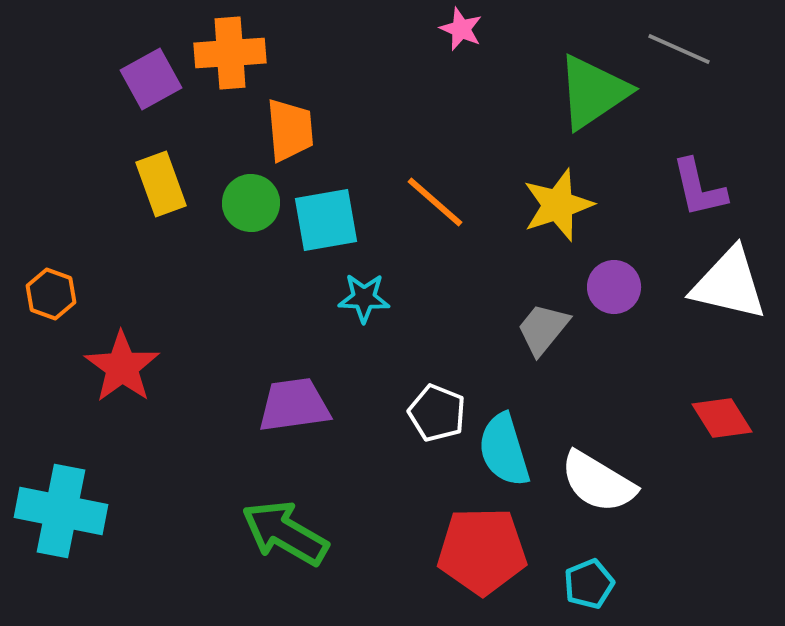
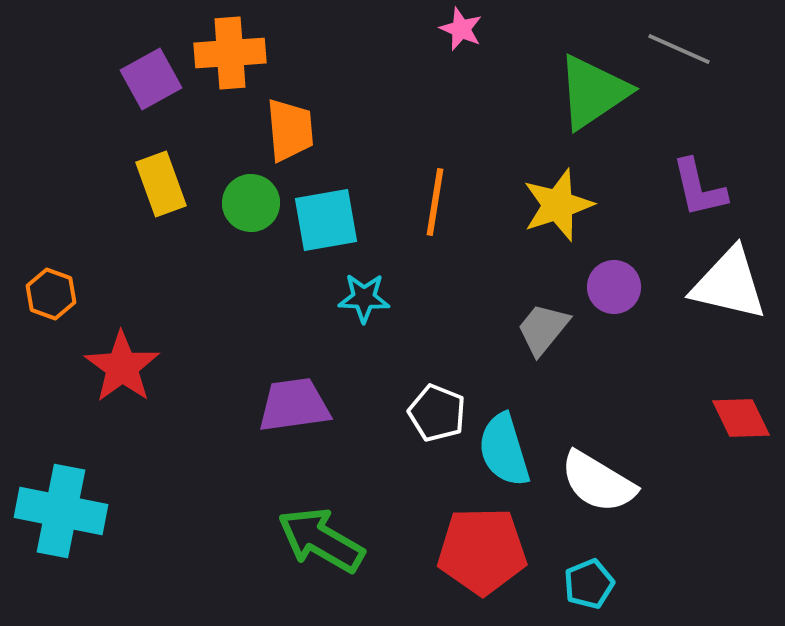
orange line: rotated 58 degrees clockwise
red diamond: moved 19 px right; rotated 6 degrees clockwise
green arrow: moved 36 px right, 7 px down
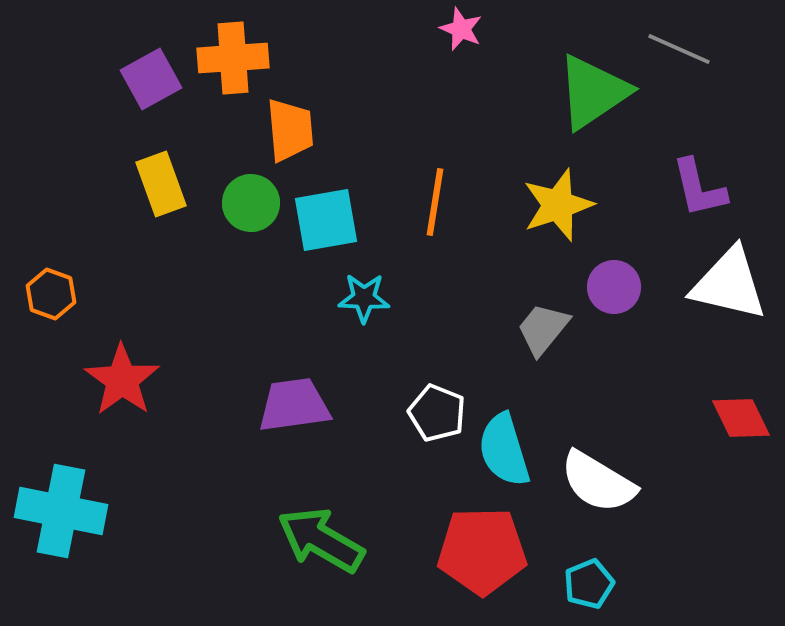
orange cross: moved 3 px right, 5 px down
red star: moved 13 px down
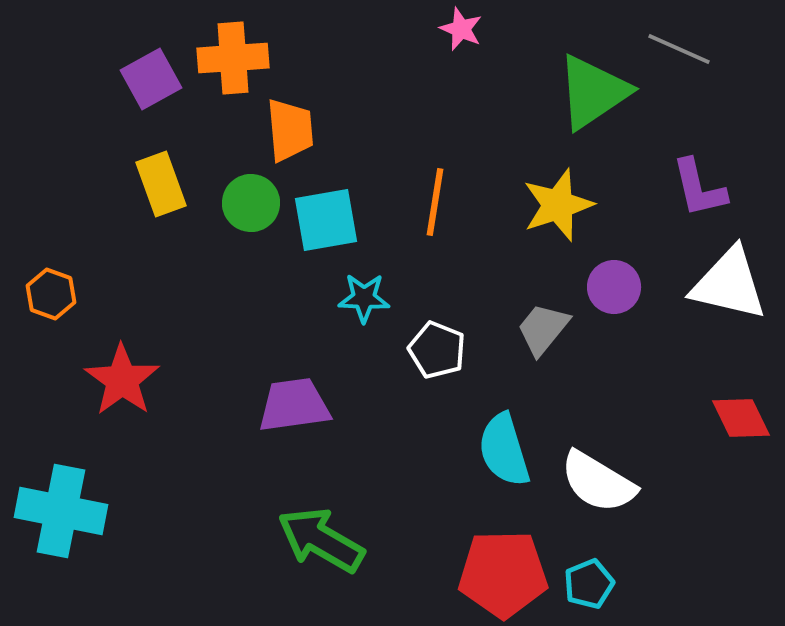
white pentagon: moved 63 px up
red pentagon: moved 21 px right, 23 px down
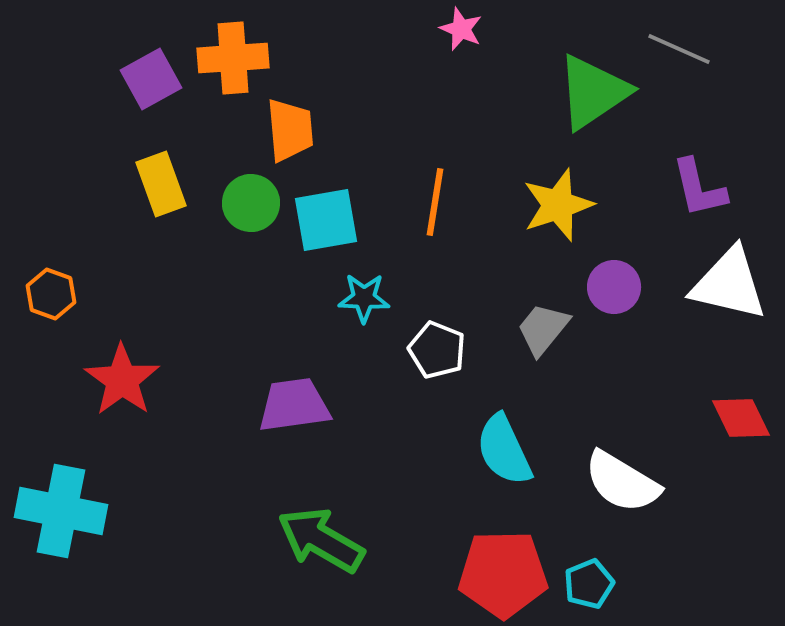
cyan semicircle: rotated 8 degrees counterclockwise
white semicircle: moved 24 px right
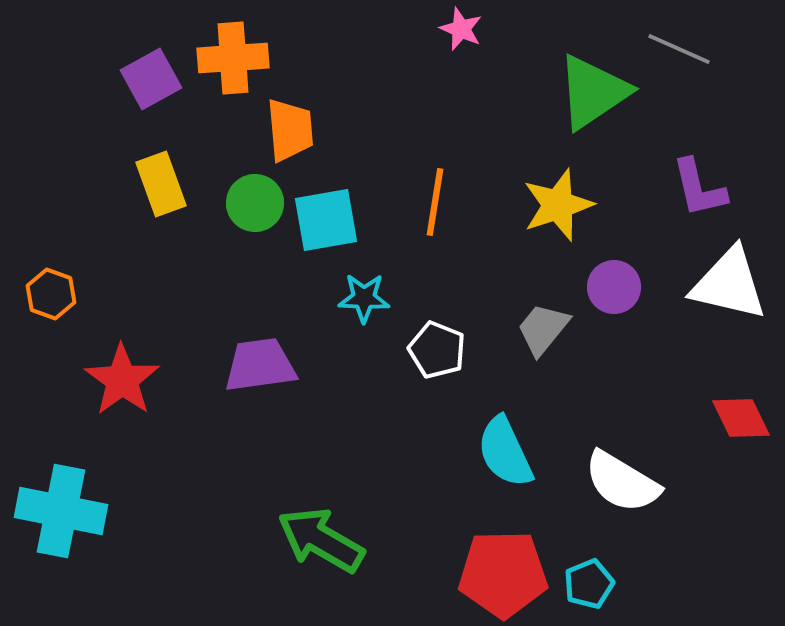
green circle: moved 4 px right
purple trapezoid: moved 34 px left, 40 px up
cyan semicircle: moved 1 px right, 2 px down
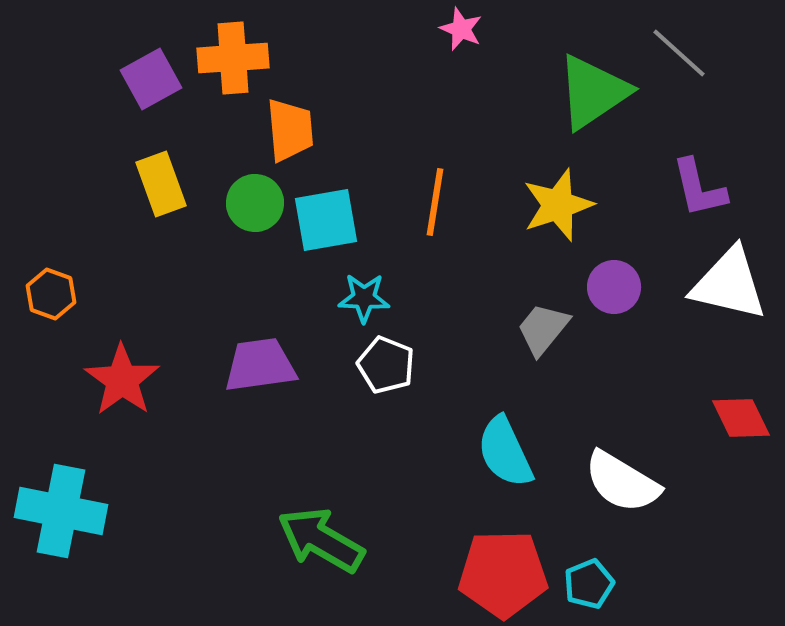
gray line: moved 4 px down; rotated 18 degrees clockwise
white pentagon: moved 51 px left, 15 px down
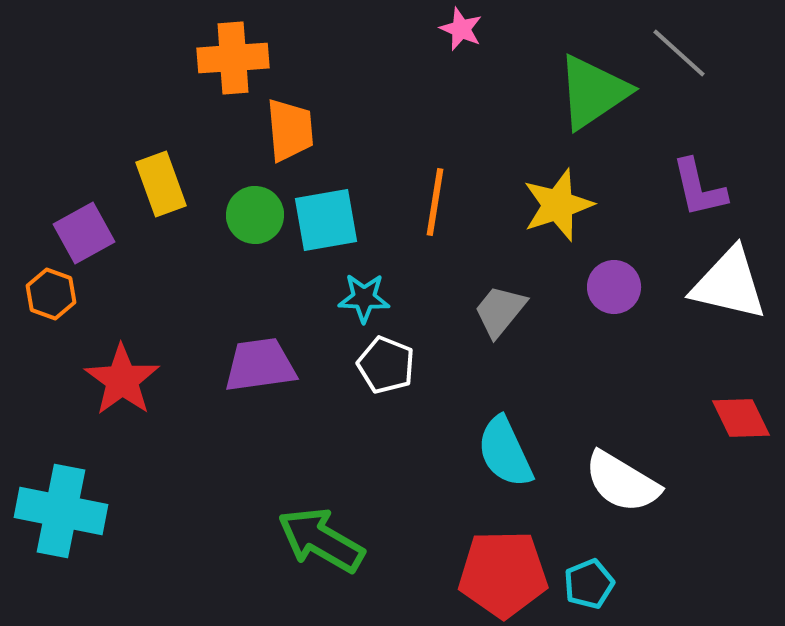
purple square: moved 67 px left, 154 px down
green circle: moved 12 px down
gray trapezoid: moved 43 px left, 18 px up
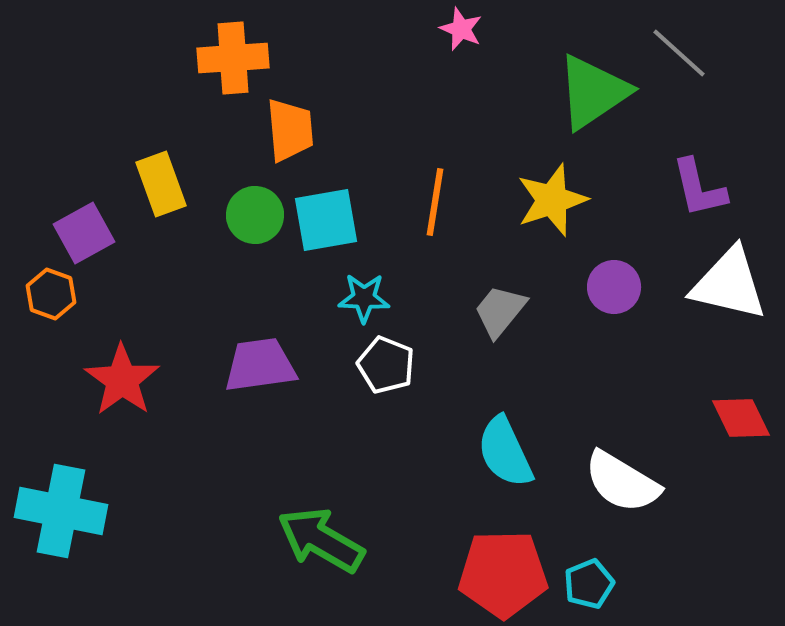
yellow star: moved 6 px left, 5 px up
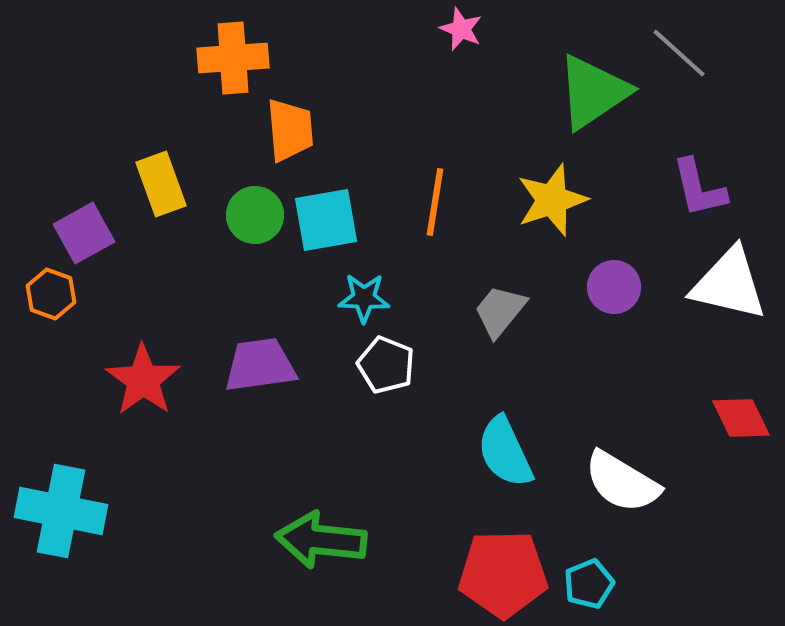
red star: moved 21 px right
green arrow: rotated 24 degrees counterclockwise
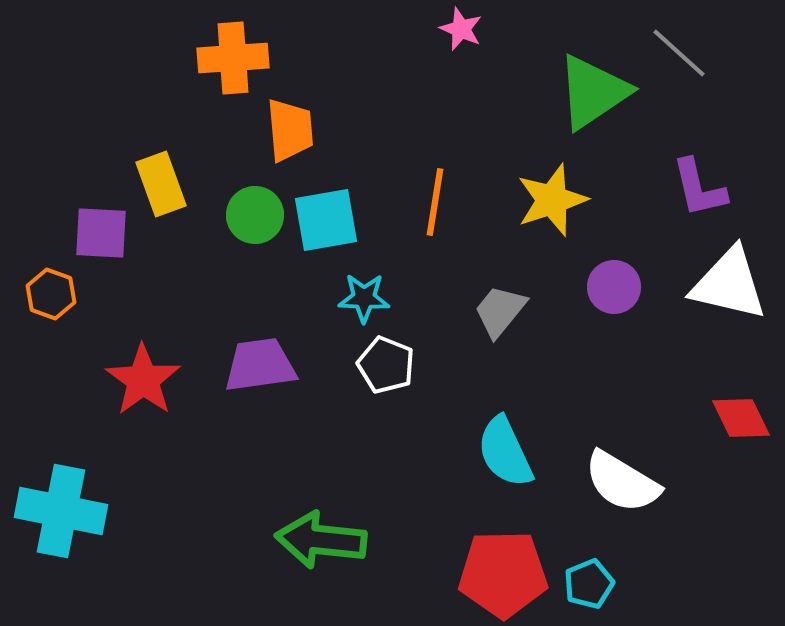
purple square: moved 17 px right; rotated 32 degrees clockwise
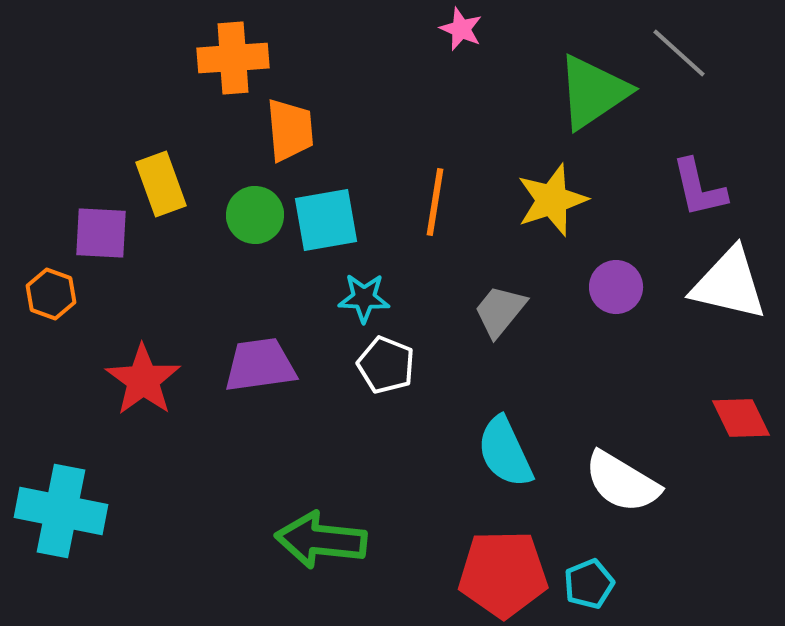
purple circle: moved 2 px right
